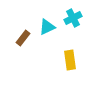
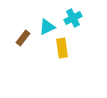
yellow rectangle: moved 8 px left, 12 px up
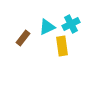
cyan cross: moved 2 px left, 6 px down
yellow rectangle: moved 2 px up
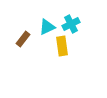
brown rectangle: moved 1 px down
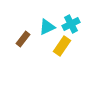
yellow rectangle: rotated 42 degrees clockwise
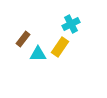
cyan triangle: moved 9 px left, 27 px down; rotated 24 degrees clockwise
yellow rectangle: moved 2 px left, 1 px down
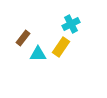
brown rectangle: moved 1 px up
yellow rectangle: moved 1 px right
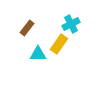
brown rectangle: moved 4 px right, 10 px up
yellow rectangle: moved 2 px left, 3 px up
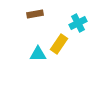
cyan cross: moved 7 px right, 1 px up
brown rectangle: moved 8 px right, 14 px up; rotated 42 degrees clockwise
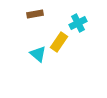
yellow rectangle: moved 2 px up
cyan triangle: rotated 42 degrees clockwise
